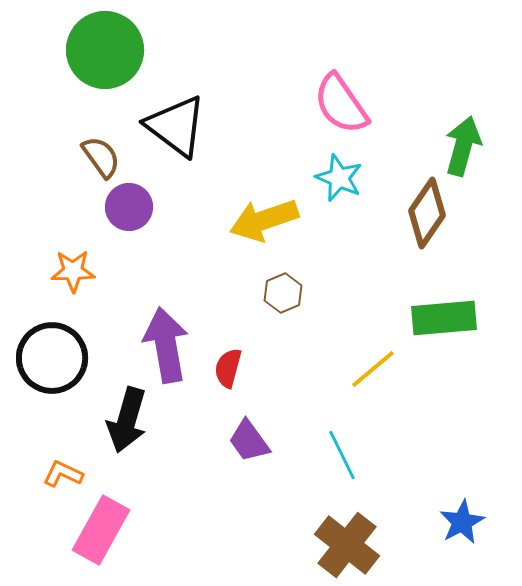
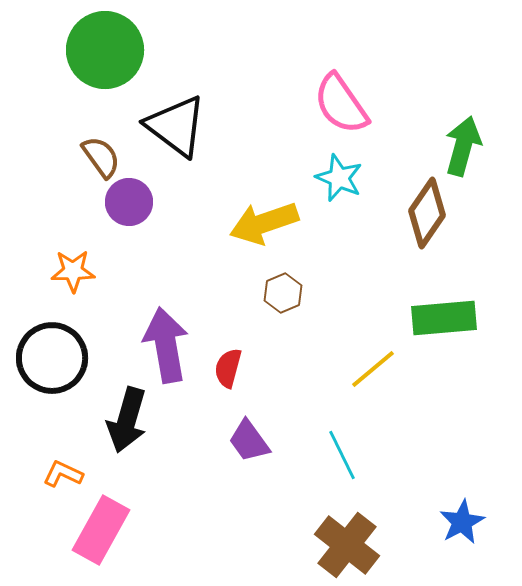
purple circle: moved 5 px up
yellow arrow: moved 3 px down
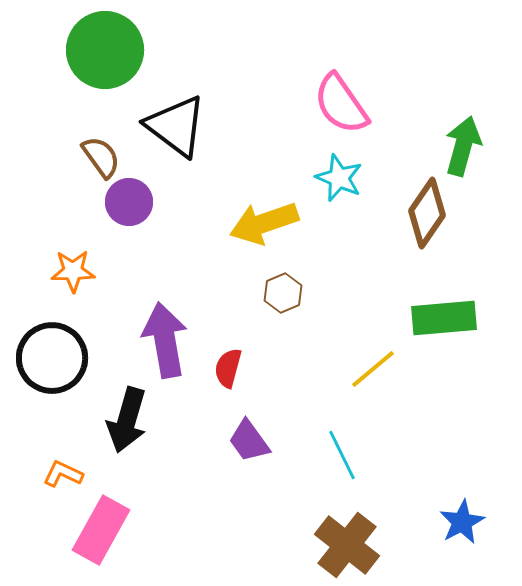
purple arrow: moved 1 px left, 5 px up
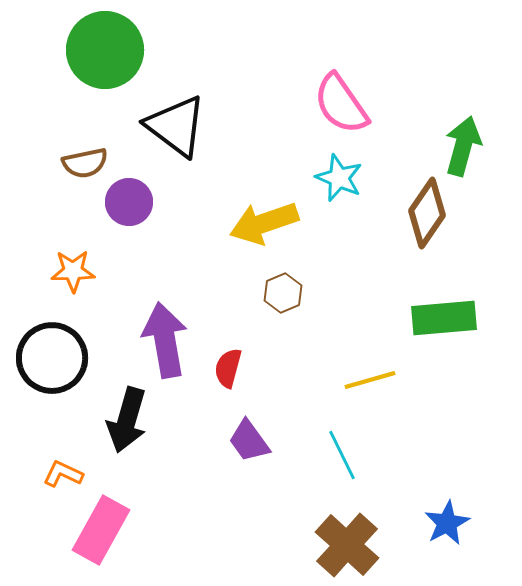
brown semicircle: moved 16 px left, 6 px down; rotated 114 degrees clockwise
yellow line: moved 3 px left, 11 px down; rotated 24 degrees clockwise
blue star: moved 15 px left, 1 px down
brown cross: rotated 4 degrees clockwise
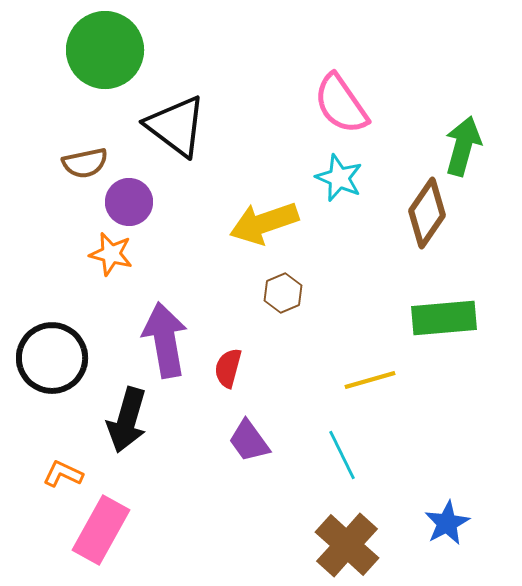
orange star: moved 38 px right, 17 px up; rotated 15 degrees clockwise
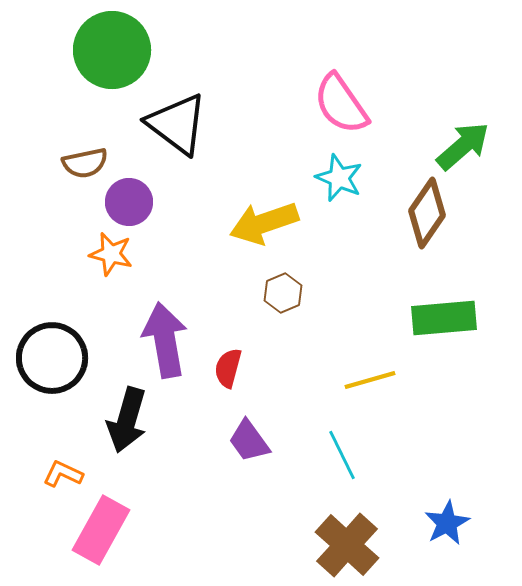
green circle: moved 7 px right
black triangle: moved 1 px right, 2 px up
green arrow: rotated 34 degrees clockwise
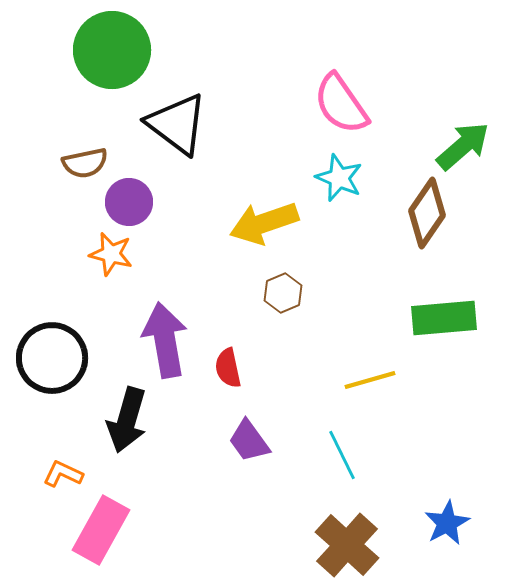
red semicircle: rotated 27 degrees counterclockwise
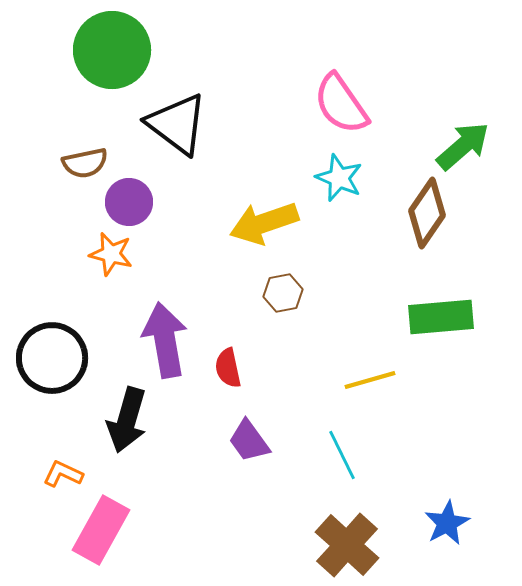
brown hexagon: rotated 12 degrees clockwise
green rectangle: moved 3 px left, 1 px up
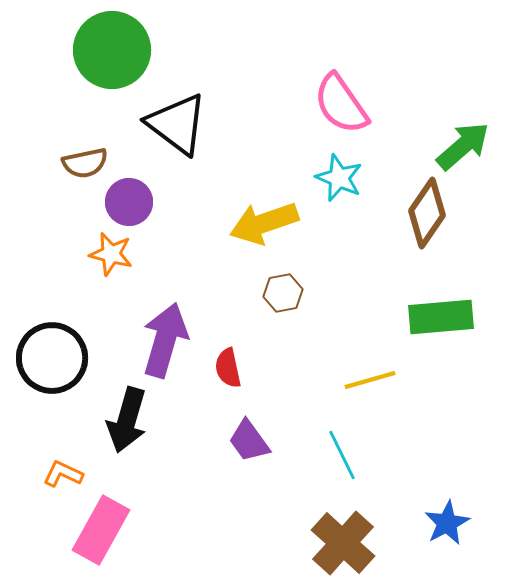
purple arrow: rotated 26 degrees clockwise
brown cross: moved 4 px left, 2 px up
